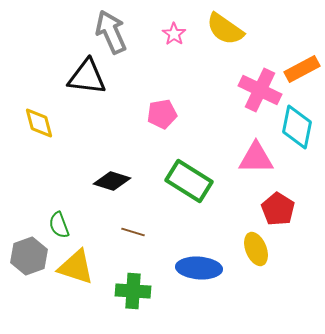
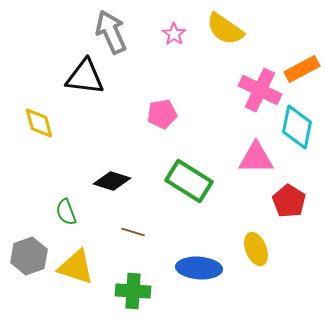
black triangle: moved 2 px left
red pentagon: moved 11 px right, 8 px up
green semicircle: moved 7 px right, 13 px up
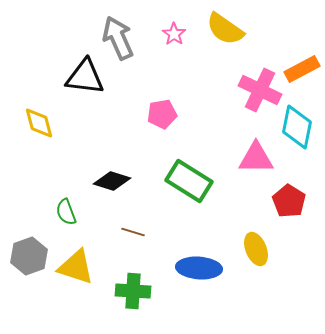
gray arrow: moved 7 px right, 6 px down
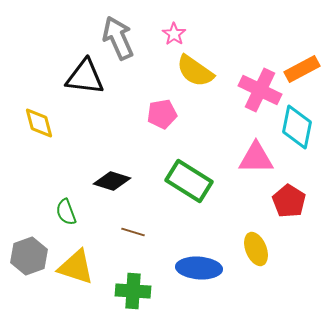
yellow semicircle: moved 30 px left, 42 px down
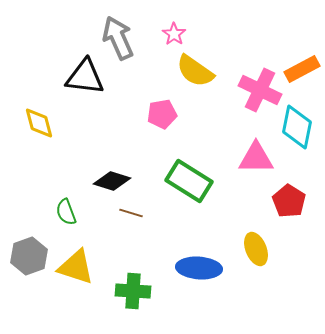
brown line: moved 2 px left, 19 px up
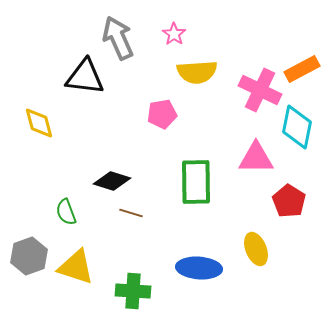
yellow semicircle: moved 2 px right, 1 px down; rotated 39 degrees counterclockwise
green rectangle: moved 7 px right, 1 px down; rotated 57 degrees clockwise
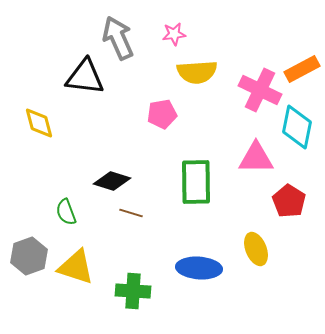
pink star: rotated 30 degrees clockwise
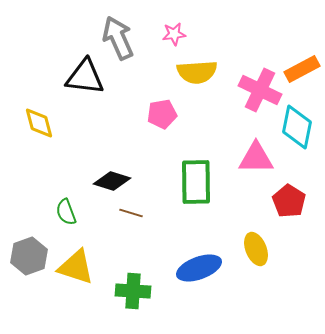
blue ellipse: rotated 24 degrees counterclockwise
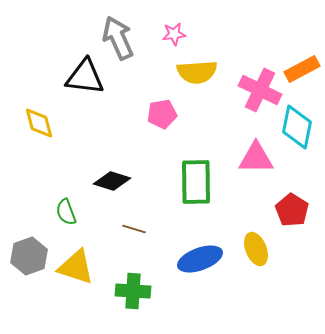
red pentagon: moved 3 px right, 9 px down
brown line: moved 3 px right, 16 px down
blue ellipse: moved 1 px right, 9 px up
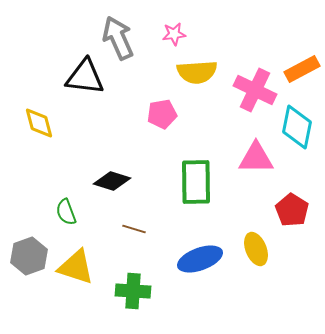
pink cross: moved 5 px left
